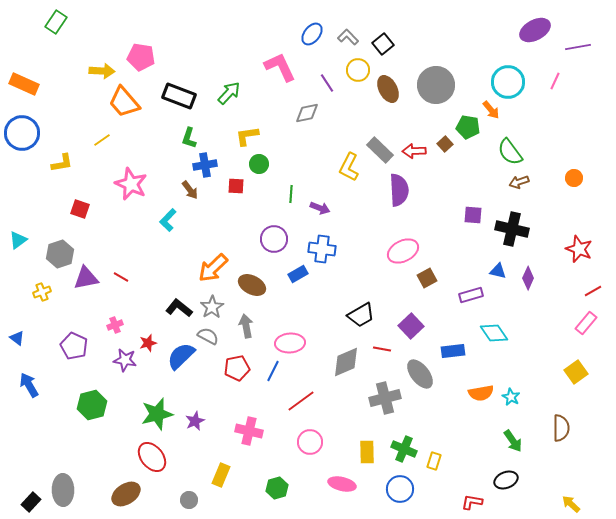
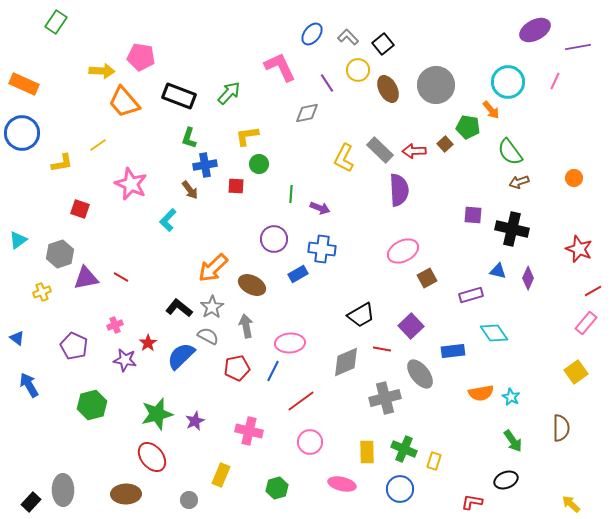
yellow line at (102, 140): moved 4 px left, 5 px down
yellow L-shape at (349, 167): moved 5 px left, 9 px up
red star at (148, 343): rotated 18 degrees counterclockwise
brown ellipse at (126, 494): rotated 32 degrees clockwise
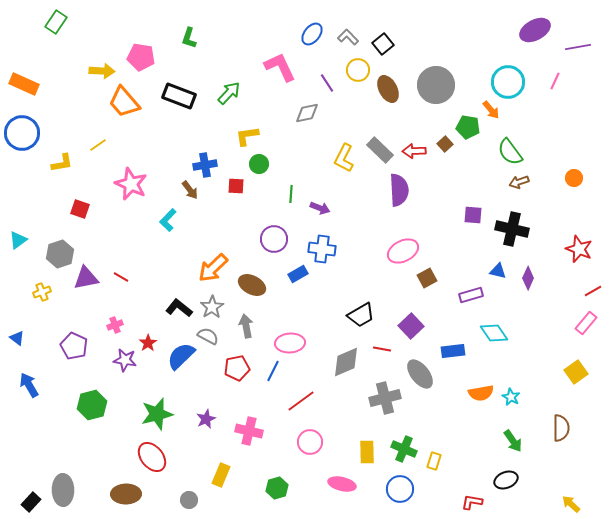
green L-shape at (189, 138): moved 100 px up
purple star at (195, 421): moved 11 px right, 2 px up
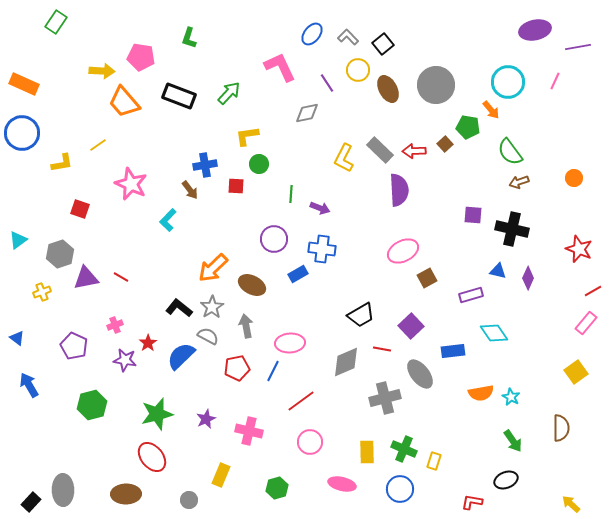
purple ellipse at (535, 30): rotated 16 degrees clockwise
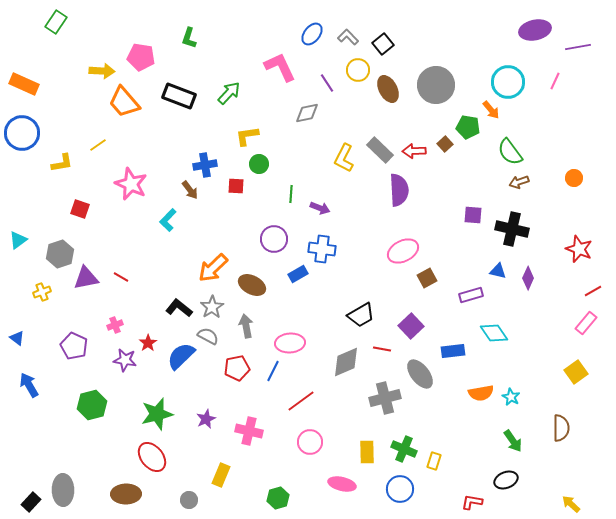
green hexagon at (277, 488): moved 1 px right, 10 px down
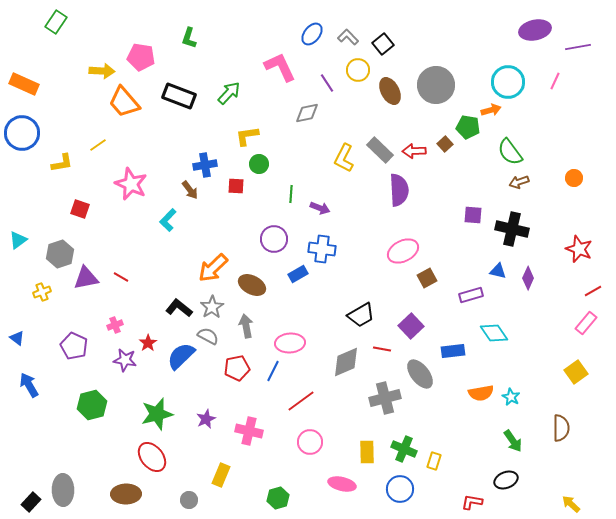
brown ellipse at (388, 89): moved 2 px right, 2 px down
orange arrow at (491, 110): rotated 66 degrees counterclockwise
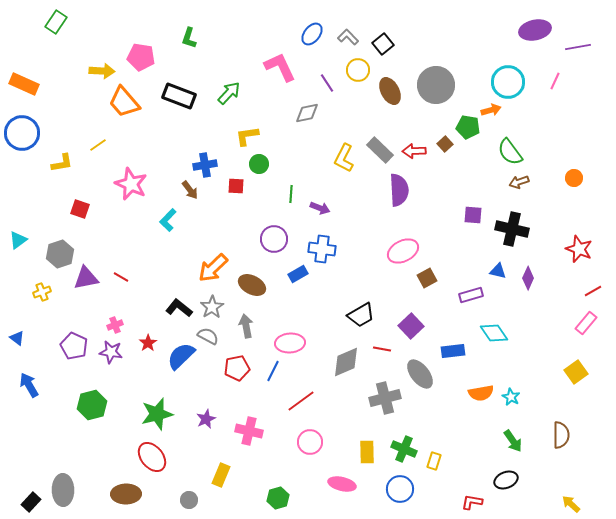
purple star at (125, 360): moved 14 px left, 8 px up
brown semicircle at (561, 428): moved 7 px down
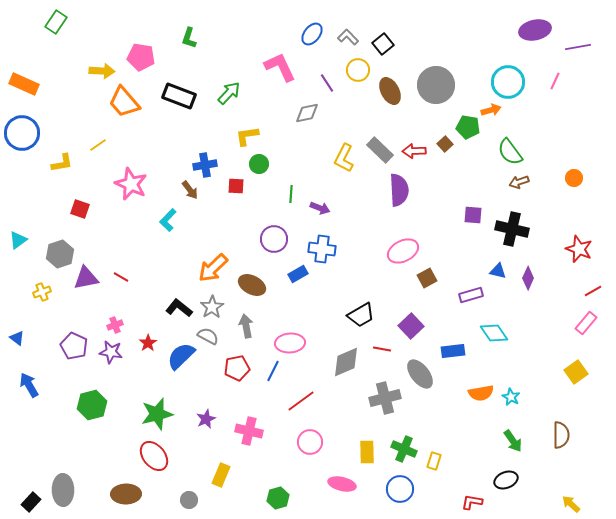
red ellipse at (152, 457): moved 2 px right, 1 px up
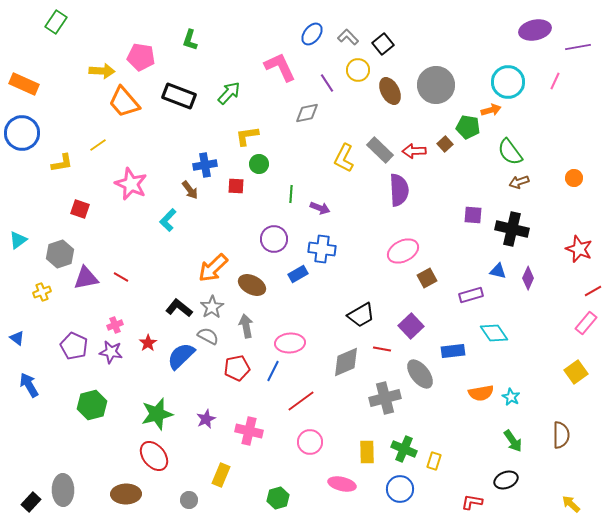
green L-shape at (189, 38): moved 1 px right, 2 px down
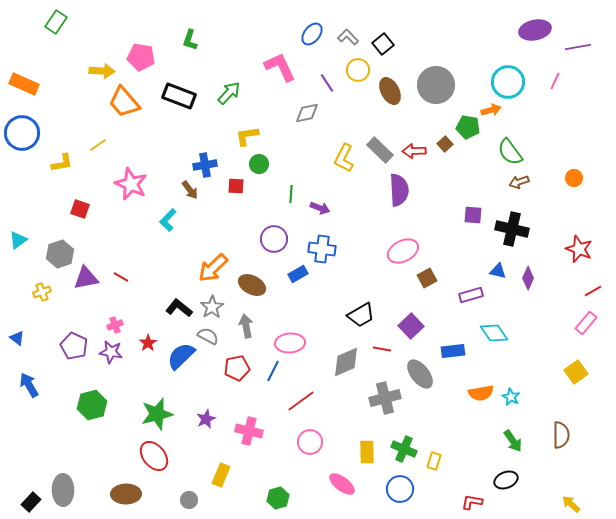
pink ellipse at (342, 484): rotated 24 degrees clockwise
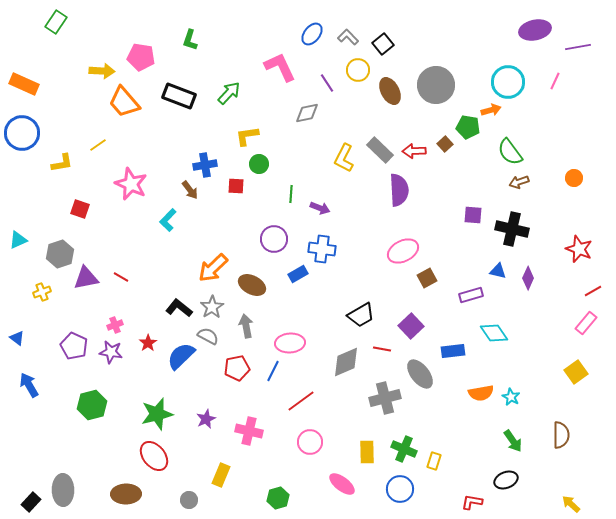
cyan triangle at (18, 240): rotated 12 degrees clockwise
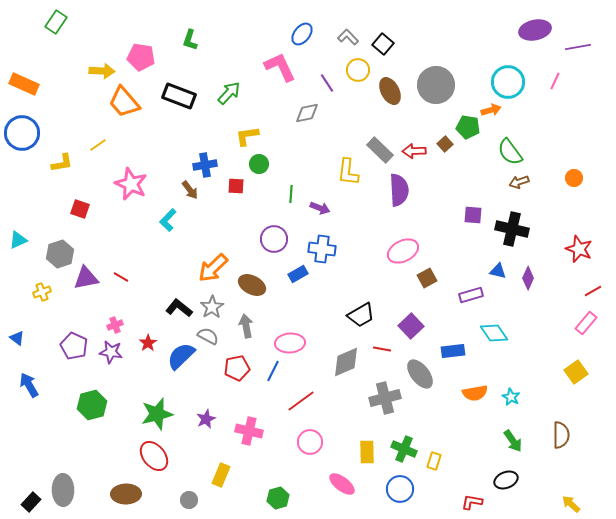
blue ellipse at (312, 34): moved 10 px left
black square at (383, 44): rotated 10 degrees counterclockwise
yellow L-shape at (344, 158): moved 4 px right, 14 px down; rotated 20 degrees counterclockwise
orange semicircle at (481, 393): moved 6 px left
